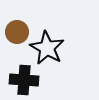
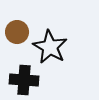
black star: moved 3 px right, 1 px up
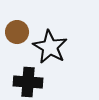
black cross: moved 4 px right, 2 px down
